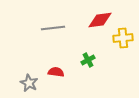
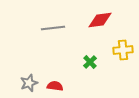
yellow cross: moved 12 px down
green cross: moved 2 px right, 2 px down; rotated 16 degrees counterclockwise
red semicircle: moved 1 px left, 14 px down
gray star: rotated 24 degrees clockwise
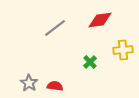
gray line: moved 2 px right; rotated 30 degrees counterclockwise
gray star: rotated 18 degrees counterclockwise
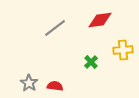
green cross: moved 1 px right
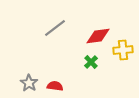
red diamond: moved 2 px left, 16 px down
